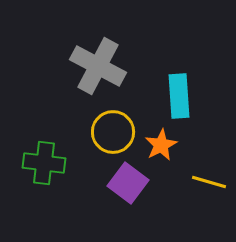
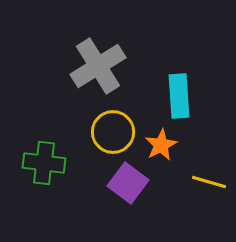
gray cross: rotated 30 degrees clockwise
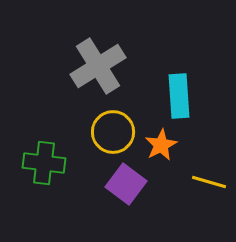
purple square: moved 2 px left, 1 px down
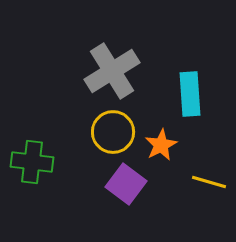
gray cross: moved 14 px right, 5 px down
cyan rectangle: moved 11 px right, 2 px up
green cross: moved 12 px left, 1 px up
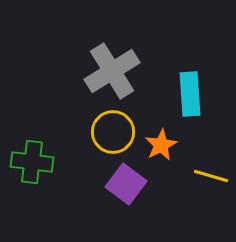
yellow line: moved 2 px right, 6 px up
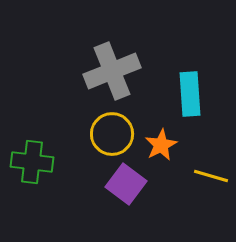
gray cross: rotated 10 degrees clockwise
yellow circle: moved 1 px left, 2 px down
